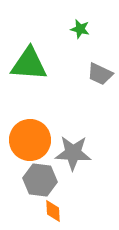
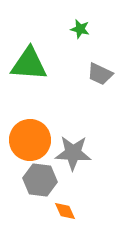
orange diamond: moved 12 px right; rotated 20 degrees counterclockwise
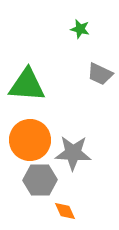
green triangle: moved 2 px left, 21 px down
gray hexagon: rotated 8 degrees counterclockwise
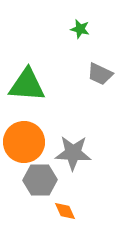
orange circle: moved 6 px left, 2 px down
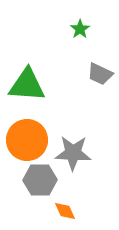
green star: rotated 24 degrees clockwise
orange circle: moved 3 px right, 2 px up
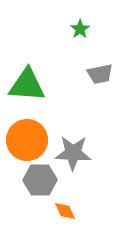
gray trapezoid: rotated 36 degrees counterclockwise
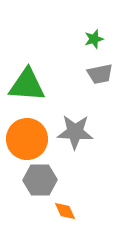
green star: moved 14 px right, 10 px down; rotated 18 degrees clockwise
orange circle: moved 1 px up
gray star: moved 2 px right, 21 px up
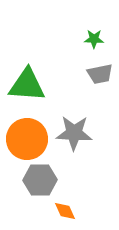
green star: rotated 18 degrees clockwise
gray star: moved 1 px left, 1 px down
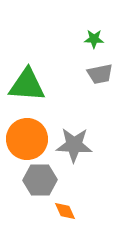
gray star: moved 12 px down
